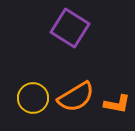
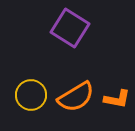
yellow circle: moved 2 px left, 3 px up
orange L-shape: moved 5 px up
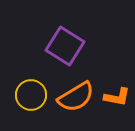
purple square: moved 5 px left, 18 px down
orange L-shape: moved 2 px up
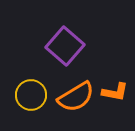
purple square: rotated 9 degrees clockwise
orange L-shape: moved 2 px left, 5 px up
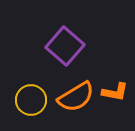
yellow circle: moved 5 px down
